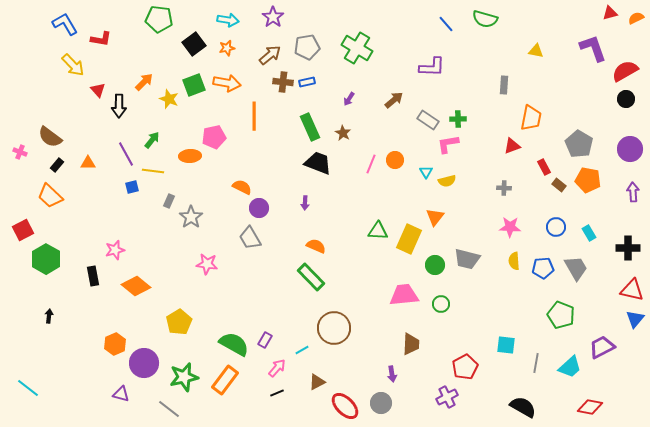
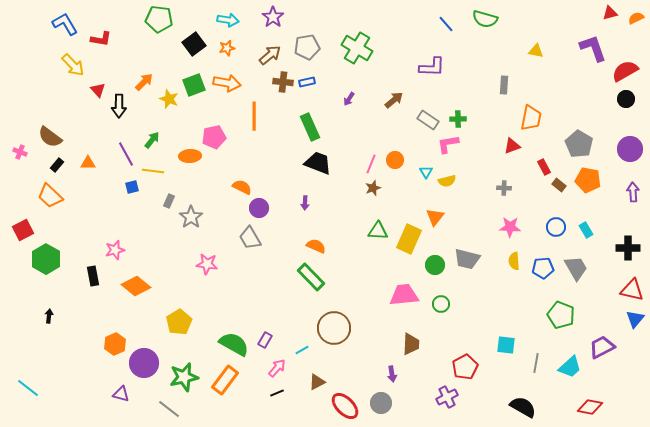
brown star at (343, 133): moved 30 px right, 55 px down; rotated 21 degrees clockwise
cyan rectangle at (589, 233): moved 3 px left, 3 px up
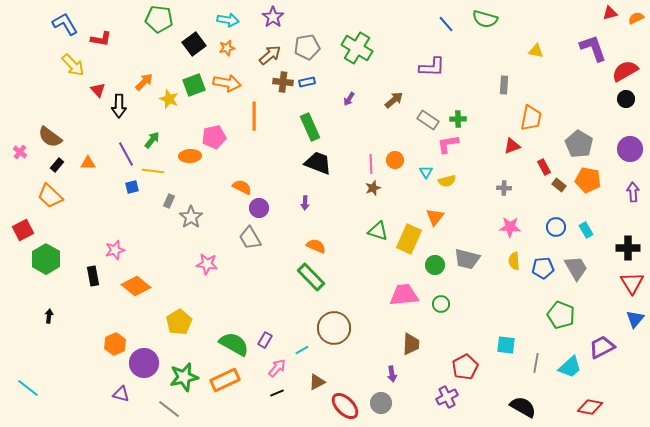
pink cross at (20, 152): rotated 16 degrees clockwise
pink line at (371, 164): rotated 24 degrees counterclockwise
green triangle at (378, 231): rotated 15 degrees clockwise
red triangle at (632, 290): moved 7 px up; rotated 45 degrees clockwise
orange rectangle at (225, 380): rotated 28 degrees clockwise
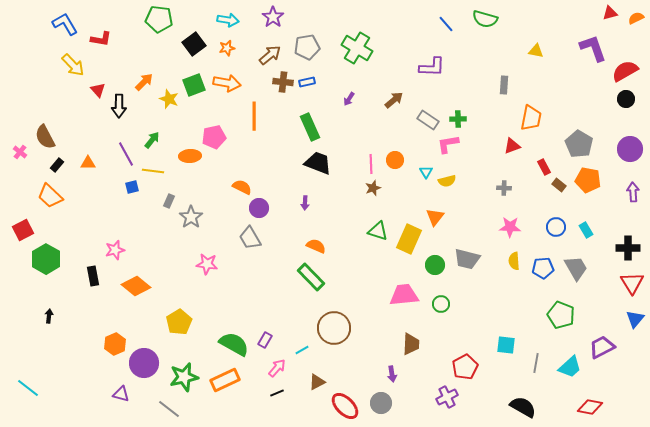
brown semicircle at (50, 137): moved 5 px left; rotated 25 degrees clockwise
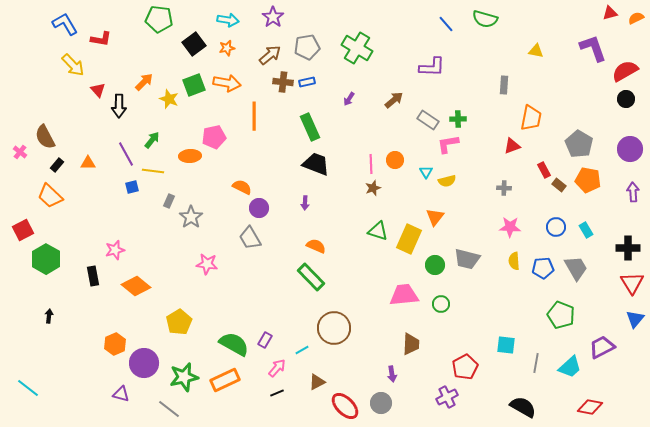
black trapezoid at (318, 163): moved 2 px left, 1 px down
red rectangle at (544, 167): moved 3 px down
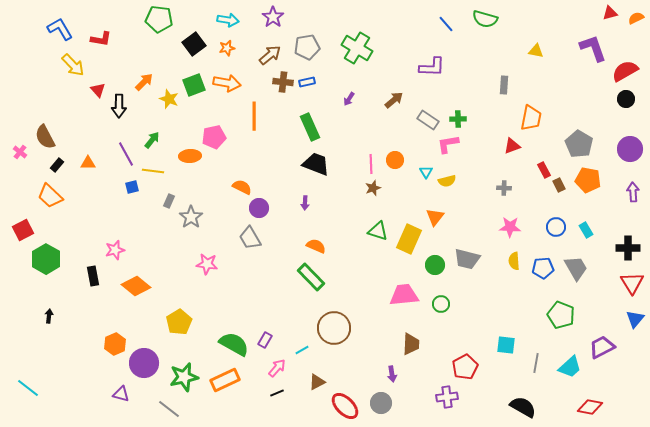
blue L-shape at (65, 24): moved 5 px left, 5 px down
brown rectangle at (559, 185): rotated 24 degrees clockwise
purple cross at (447, 397): rotated 20 degrees clockwise
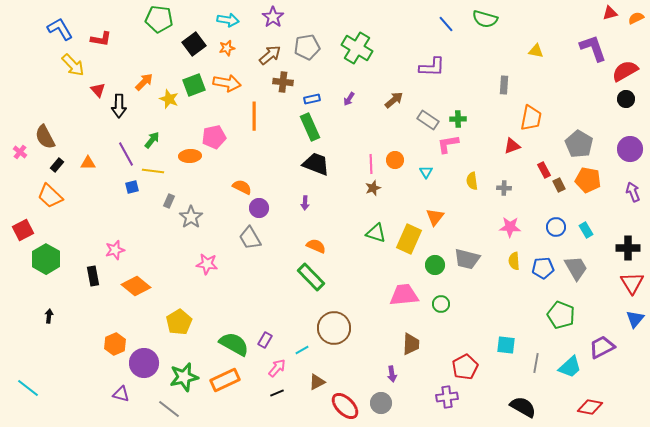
blue rectangle at (307, 82): moved 5 px right, 17 px down
yellow semicircle at (447, 181): moved 25 px right; rotated 96 degrees clockwise
purple arrow at (633, 192): rotated 18 degrees counterclockwise
green triangle at (378, 231): moved 2 px left, 2 px down
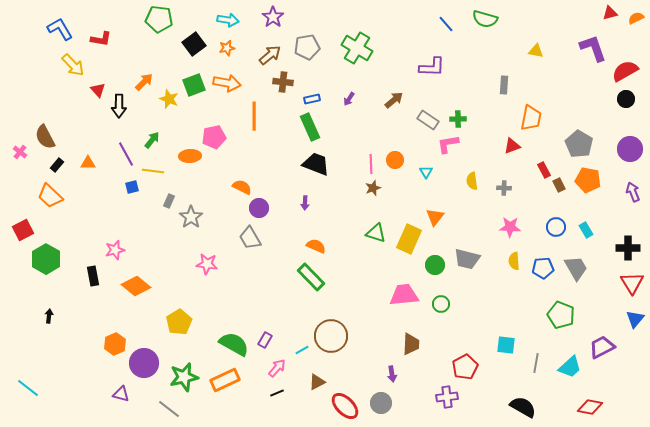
brown circle at (334, 328): moved 3 px left, 8 px down
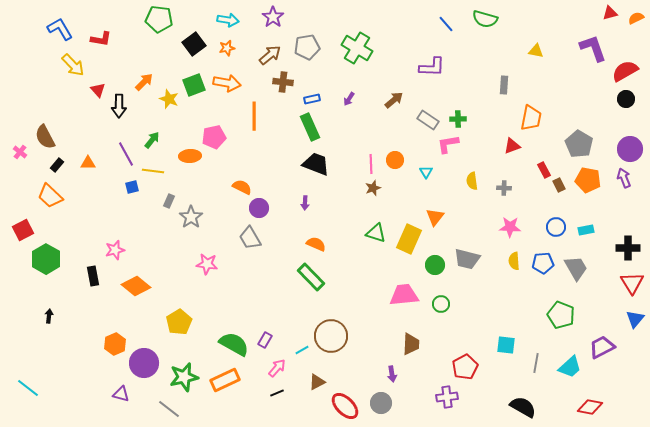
purple arrow at (633, 192): moved 9 px left, 14 px up
cyan rectangle at (586, 230): rotated 70 degrees counterclockwise
orange semicircle at (316, 246): moved 2 px up
blue pentagon at (543, 268): moved 5 px up
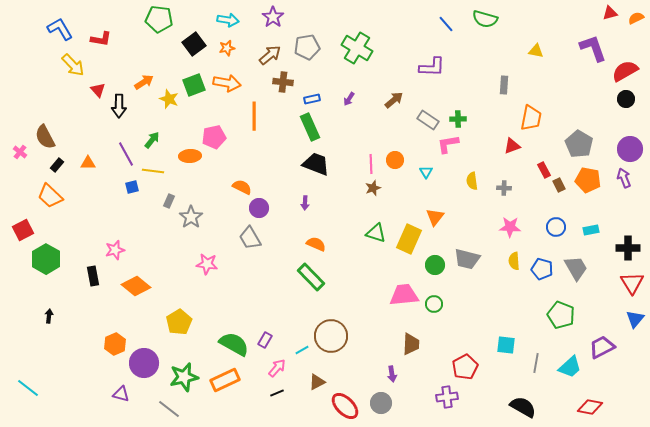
orange arrow at (144, 82): rotated 12 degrees clockwise
cyan rectangle at (586, 230): moved 5 px right
blue pentagon at (543, 263): moved 1 px left, 6 px down; rotated 20 degrees clockwise
green circle at (441, 304): moved 7 px left
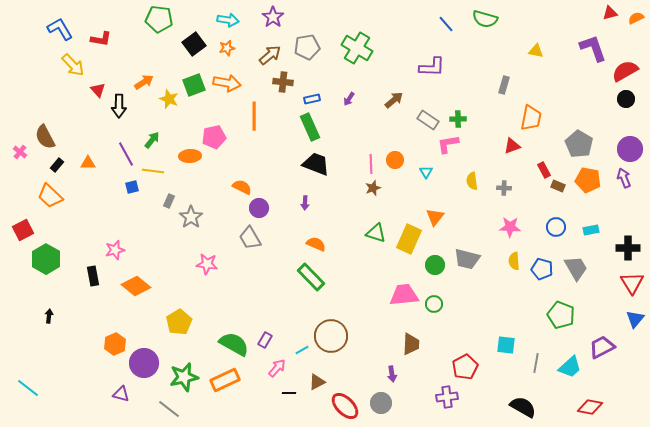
gray rectangle at (504, 85): rotated 12 degrees clockwise
brown rectangle at (559, 185): moved 1 px left, 1 px down; rotated 40 degrees counterclockwise
black line at (277, 393): moved 12 px right; rotated 24 degrees clockwise
